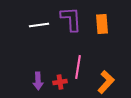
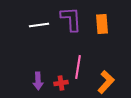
red cross: moved 1 px right, 1 px down
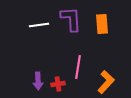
red cross: moved 3 px left, 1 px down
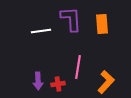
white line: moved 2 px right, 6 px down
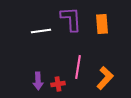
orange L-shape: moved 1 px left, 4 px up
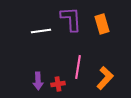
orange rectangle: rotated 12 degrees counterclockwise
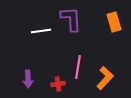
orange rectangle: moved 12 px right, 2 px up
purple arrow: moved 10 px left, 2 px up
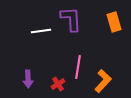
orange L-shape: moved 2 px left, 3 px down
red cross: rotated 24 degrees counterclockwise
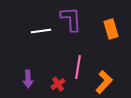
orange rectangle: moved 3 px left, 7 px down
orange L-shape: moved 1 px right, 1 px down
